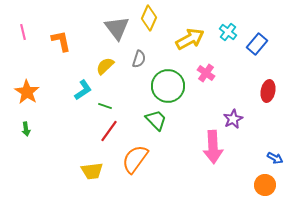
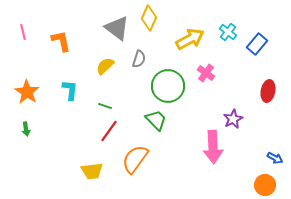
gray triangle: rotated 16 degrees counterclockwise
cyan L-shape: moved 13 px left; rotated 50 degrees counterclockwise
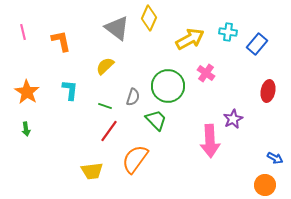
cyan cross: rotated 30 degrees counterclockwise
gray semicircle: moved 6 px left, 38 px down
pink arrow: moved 3 px left, 6 px up
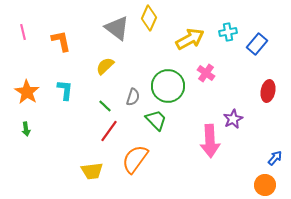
cyan cross: rotated 18 degrees counterclockwise
cyan L-shape: moved 5 px left
green line: rotated 24 degrees clockwise
blue arrow: rotated 77 degrees counterclockwise
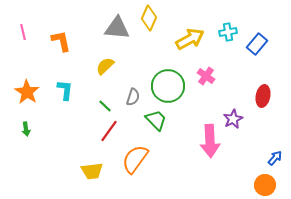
gray triangle: rotated 32 degrees counterclockwise
pink cross: moved 3 px down
red ellipse: moved 5 px left, 5 px down
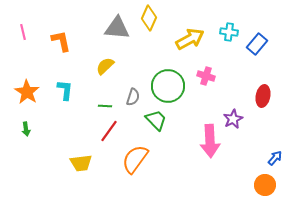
cyan cross: moved 1 px right; rotated 18 degrees clockwise
pink cross: rotated 18 degrees counterclockwise
green line: rotated 40 degrees counterclockwise
yellow trapezoid: moved 11 px left, 8 px up
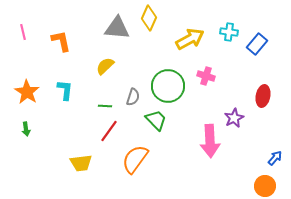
purple star: moved 1 px right, 1 px up
orange circle: moved 1 px down
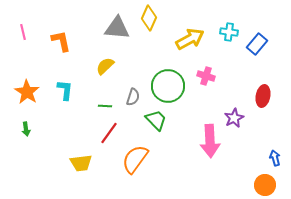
red line: moved 2 px down
blue arrow: rotated 56 degrees counterclockwise
orange circle: moved 1 px up
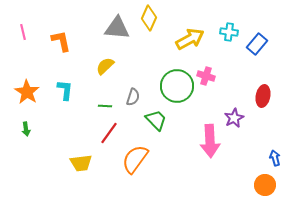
green circle: moved 9 px right
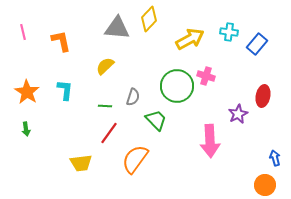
yellow diamond: moved 1 px down; rotated 20 degrees clockwise
purple star: moved 4 px right, 4 px up
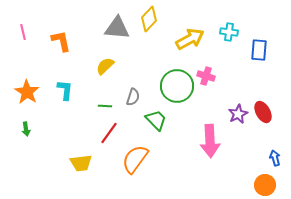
blue rectangle: moved 2 px right, 6 px down; rotated 35 degrees counterclockwise
red ellipse: moved 16 px down; rotated 40 degrees counterclockwise
